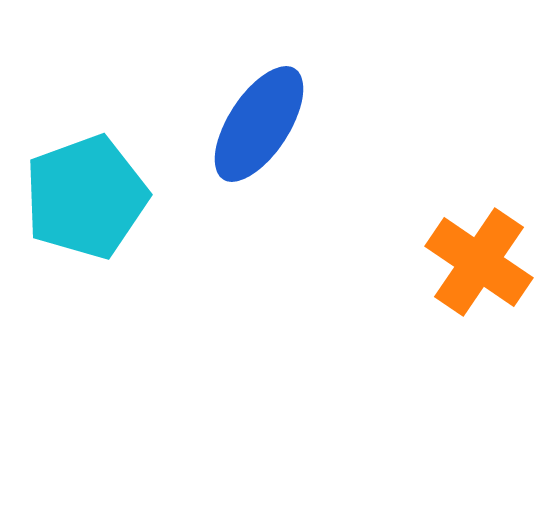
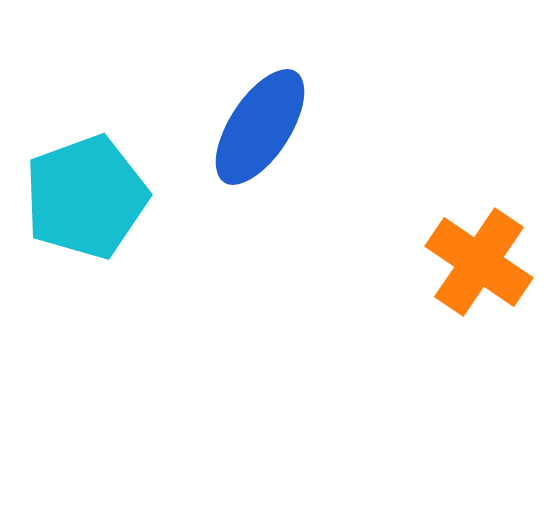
blue ellipse: moved 1 px right, 3 px down
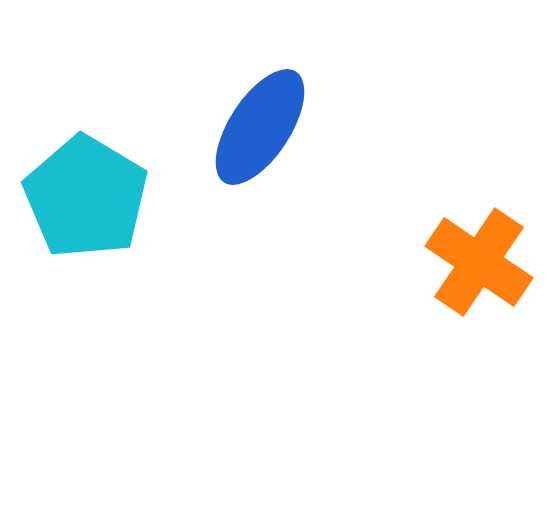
cyan pentagon: rotated 21 degrees counterclockwise
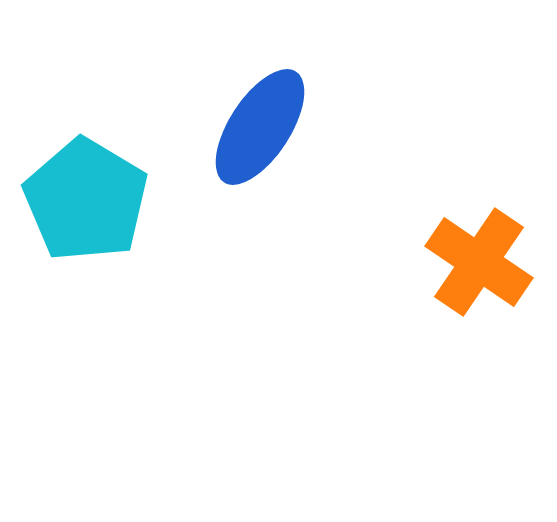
cyan pentagon: moved 3 px down
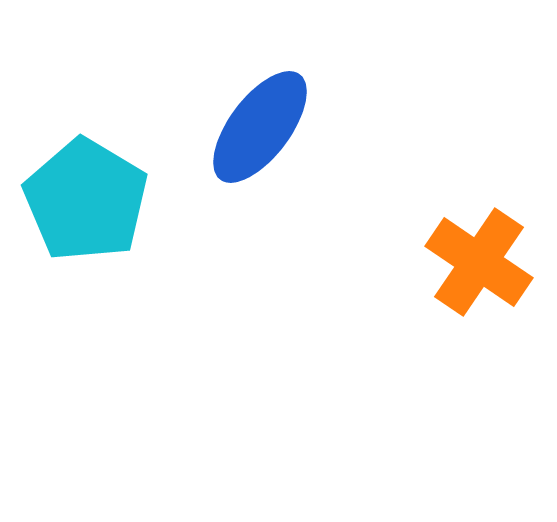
blue ellipse: rotated 4 degrees clockwise
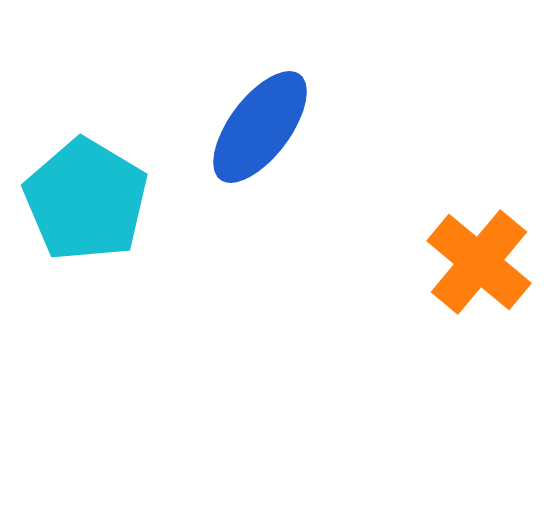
orange cross: rotated 6 degrees clockwise
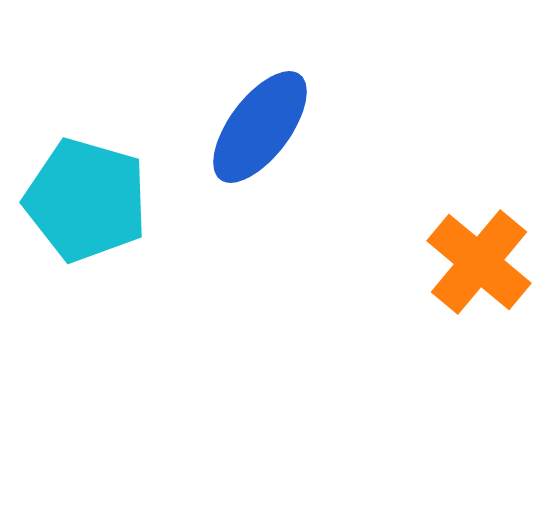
cyan pentagon: rotated 15 degrees counterclockwise
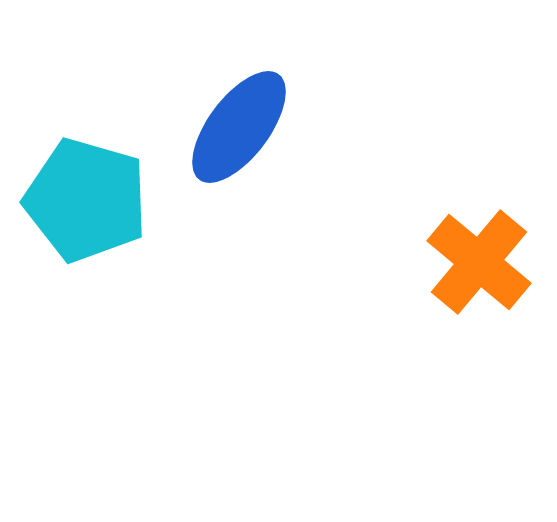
blue ellipse: moved 21 px left
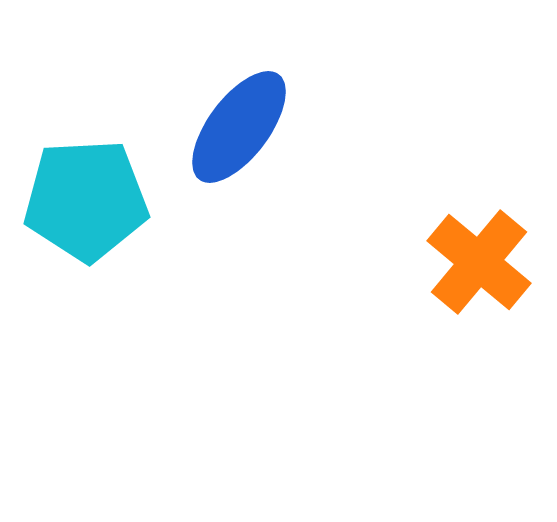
cyan pentagon: rotated 19 degrees counterclockwise
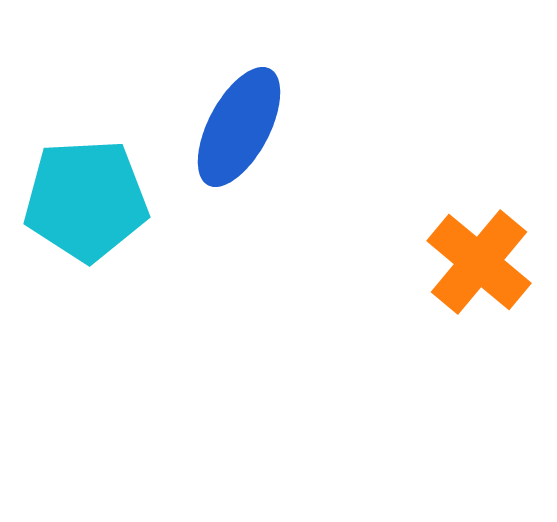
blue ellipse: rotated 9 degrees counterclockwise
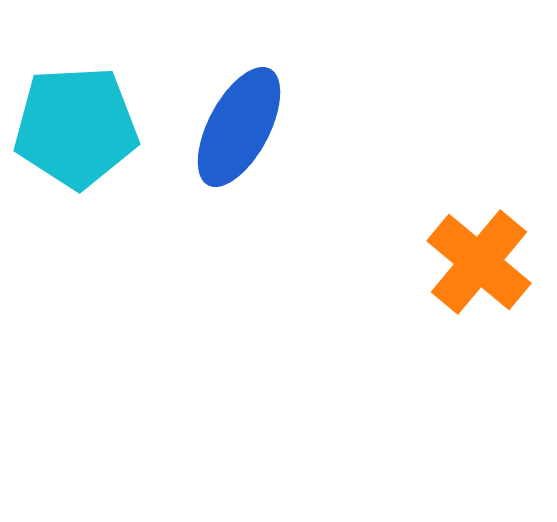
cyan pentagon: moved 10 px left, 73 px up
